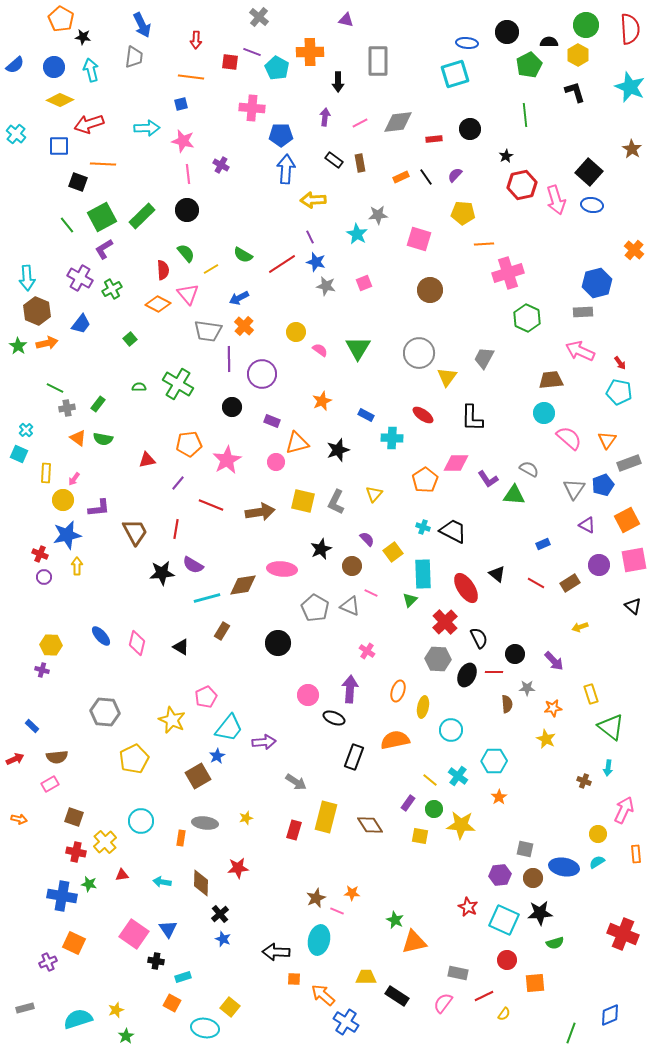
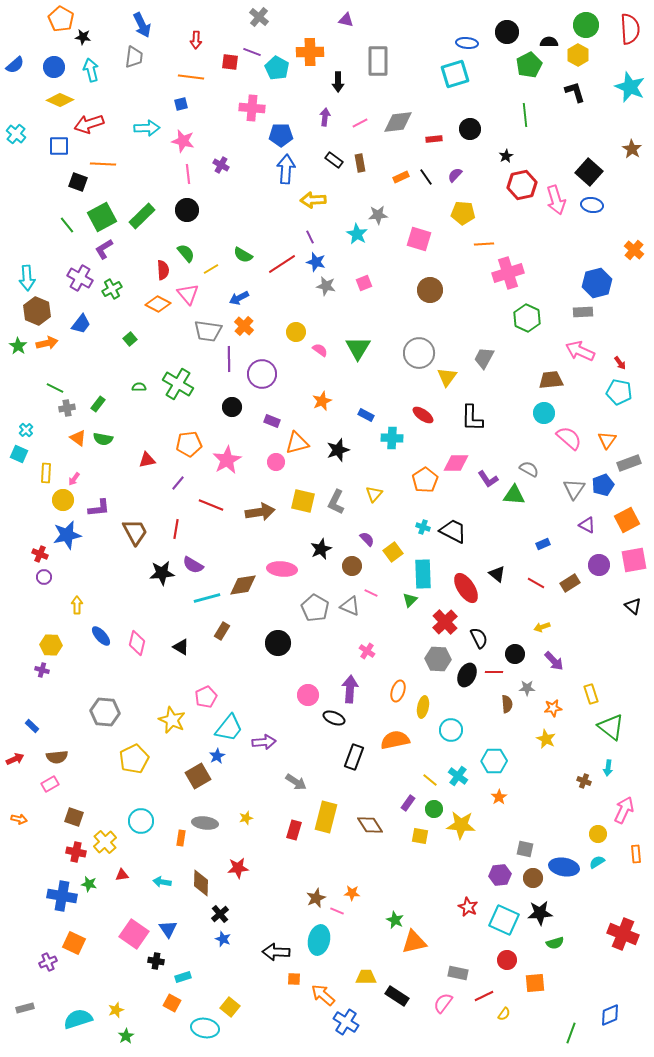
yellow arrow at (77, 566): moved 39 px down
yellow arrow at (580, 627): moved 38 px left
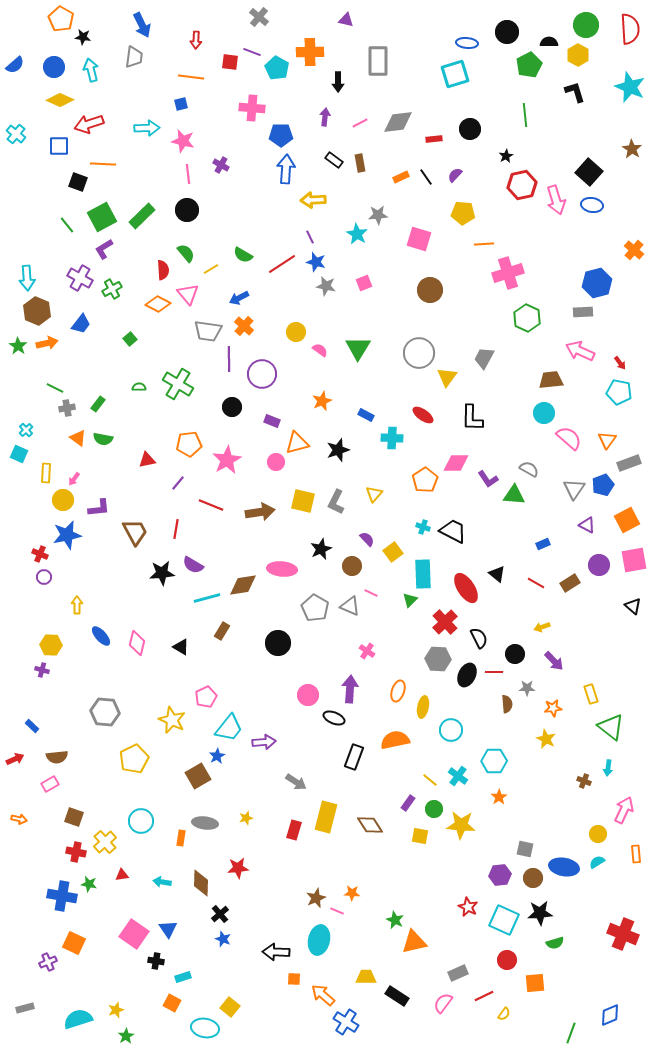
gray rectangle at (458, 973): rotated 36 degrees counterclockwise
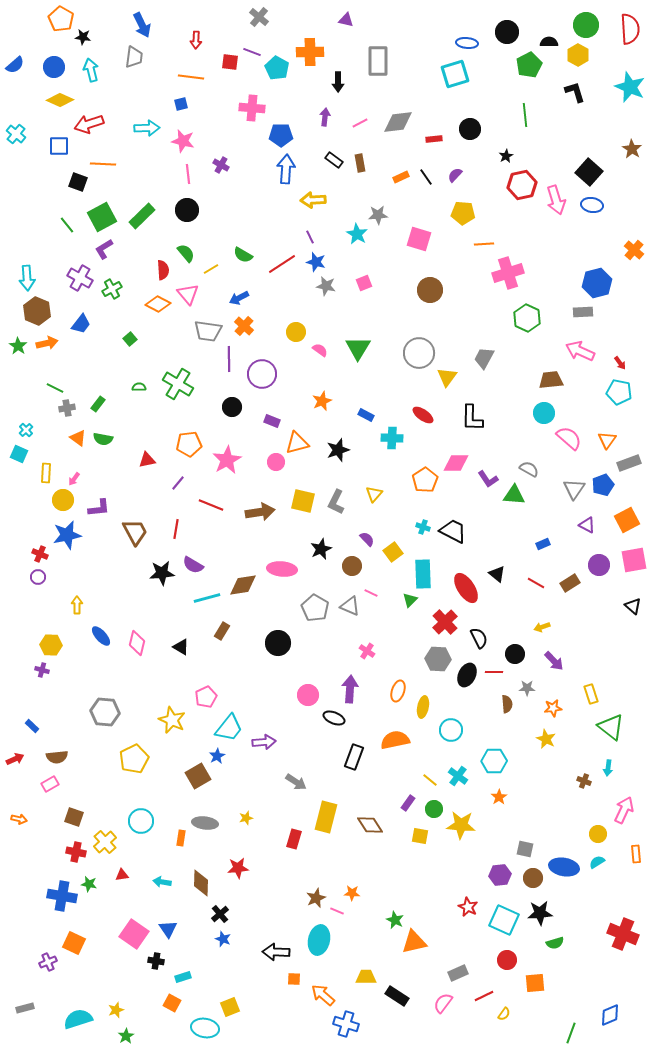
purple circle at (44, 577): moved 6 px left
red rectangle at (294, 830): moved 9 px down
yellow square at (230, 1007): rotated 30 degrees clockwise
blue cross at (346, 1022): moved 2 px down; rotated 15 degrees counterclockwise
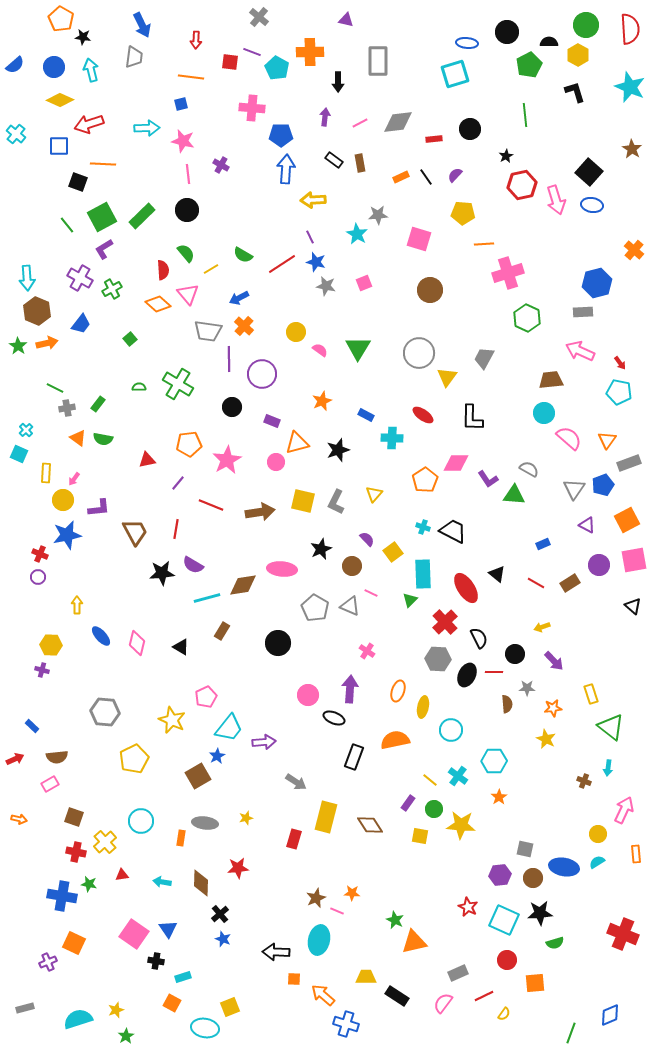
orange diamond at (158, 304): rotated 15 degrees clockwise
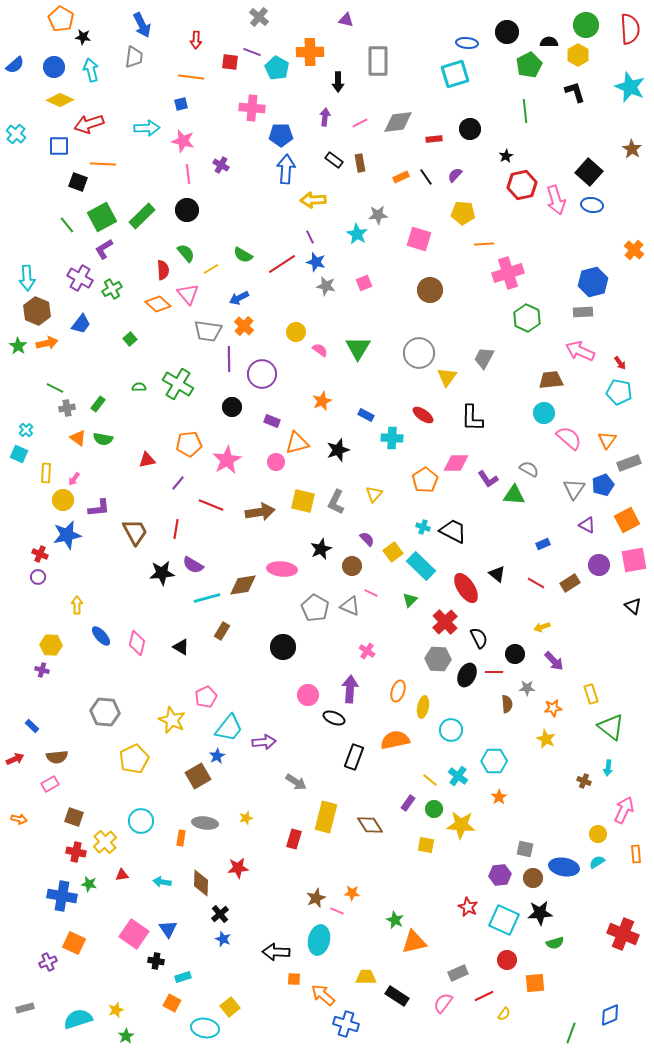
green line at (525, 115): moved 4 px up
blue hexagon at (597, 283): moved 4 px left, 1 px up
cyan rectangle at (423, 574): moved 2 px left, 8 px up; rotated 44 degrees counterclockwise
black circle at (278, 643): moved 5 px right, 4 px down
yellow square at (420, 836): moved 6 px right, 9 px down
yellow square at (230, 1007): rotated 18 degrees counterclockwise
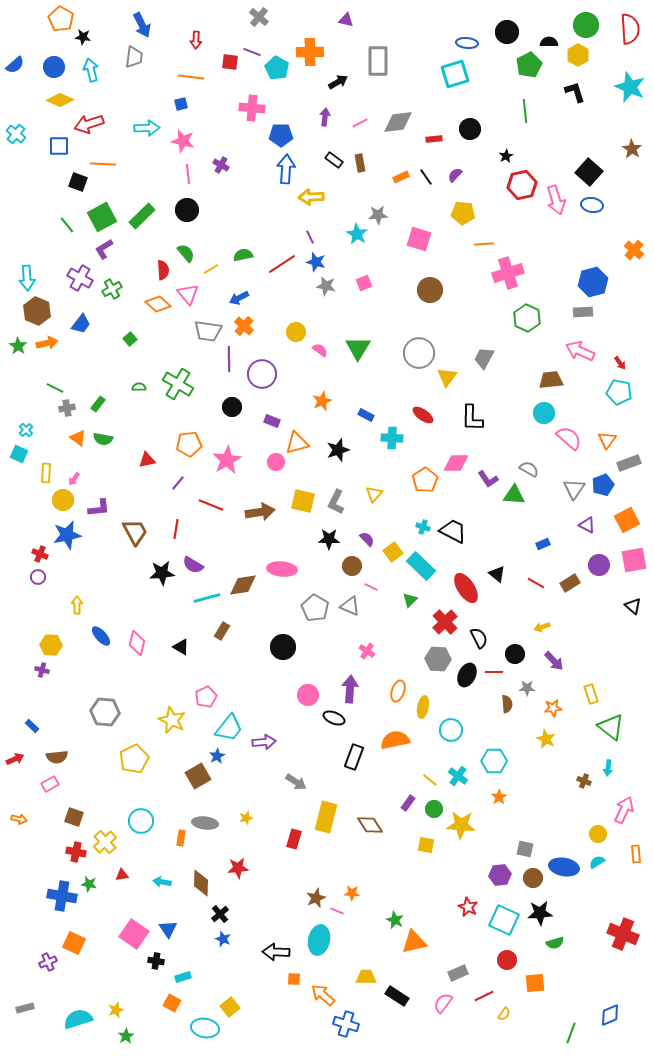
black arrow at (338, 82): rotated 120 degrees counterclockwise
yellow arrow at (313, 200): moved 2 px left, 3 px up
green semicircle at (243, 255): rotated 138 degrees clockwise
black star at (321, 549): moved 8 px right, 10 px up; rotated 25 degrees clockwise
pink line at (371, 593): moved 6 px up
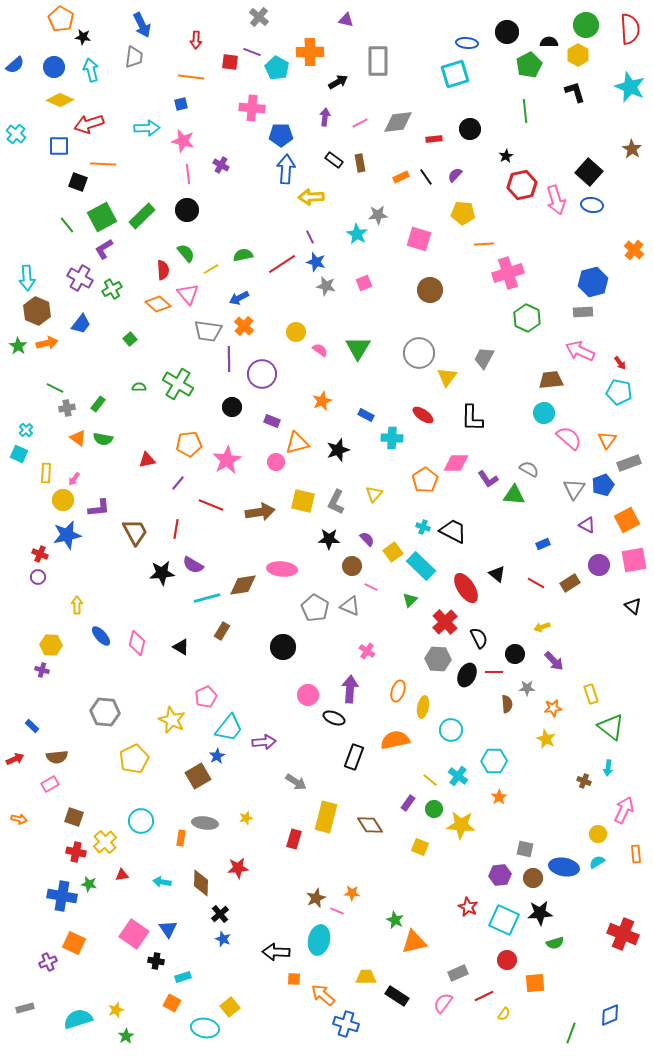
yellow square at (426, 845): moved 6 px left, 2 px down; rotated 12 degrees clockwise
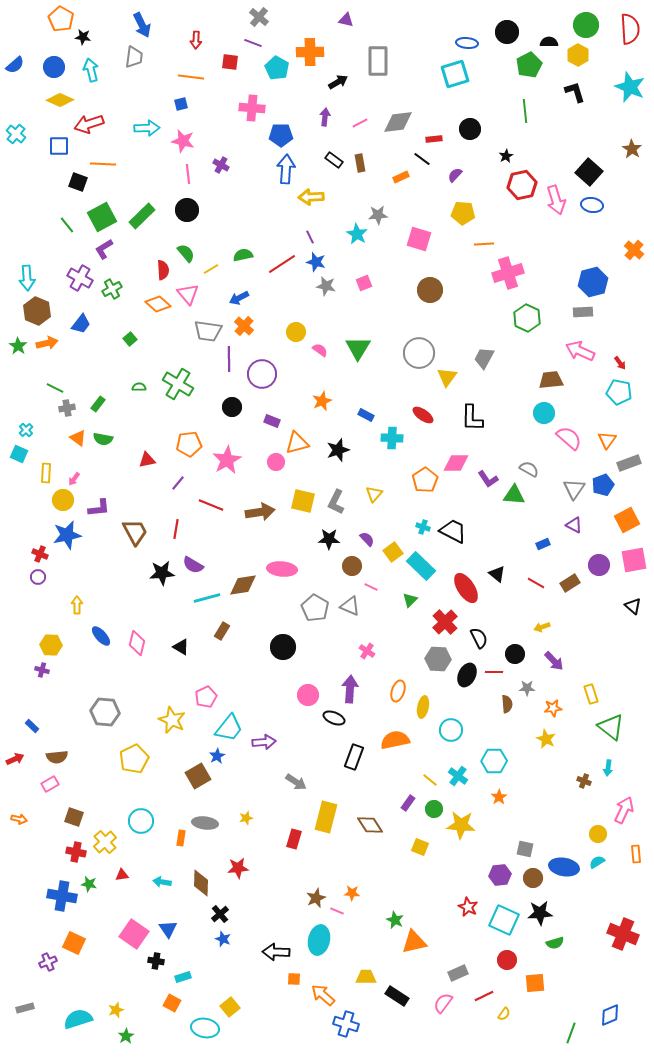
purple line at (252, 52): moved 1 px right, 9 px up
black line at (426, 177): moved 4 px left, 18 px up; rotated 18 degrees counterclockwise
purple triangle at (587, 525): moved 13 px left
